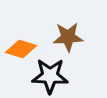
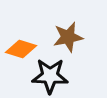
brown star: rotated 8 degrees counterclockwise
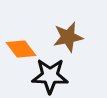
orange diamond: rotated 36 degrees clockwise
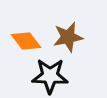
orange diamond: moved 5 px right, 8 px up
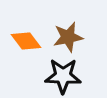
black star: moved 13 px right
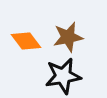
black star: rotated 12 degrees counterclockwise
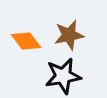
brown star: moved 1 px right, 2 px up
